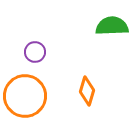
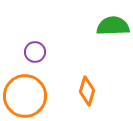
green semicircle: moved 1 px right
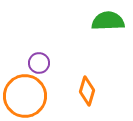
green semicircle: moved 5 px left, 5 px up
purple circle: moved 4 px right, 11 px down
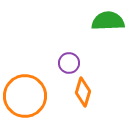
purple circle: moved 30 px right
orange diamond: moved 4 px left, 1 px down
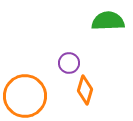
orange diamond: moved 2 px right, 2 px up
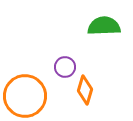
green semicircle: moved 4 px left, 5 px down
purple circle: moved 4 px left, 4 px down
